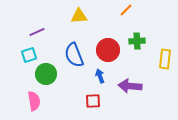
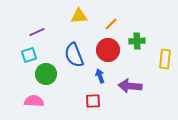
orange line: moved 15 px left, 14 px down
pink semicircle: rotated 78 degrees counterclockwise
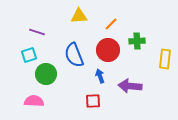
purple line: rotated 42 degrees clockwise
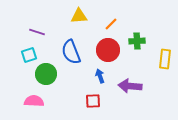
blue semicircle: moved 3 px left, 3 px up
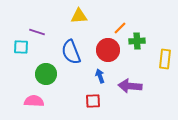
orange line: moved 9 px right, 4 px down
cyan square: moved 8 px left, 8 px up; rotated 21 degrees clockwise
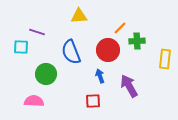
purple arrow: moved 1 px left; rotated 55 degrees clockwise
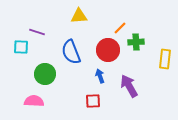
green cross: moved 1 px left, 1 px down
green circle: moved 1 px left
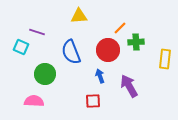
cyan square: rotated 21 degrees clockwise
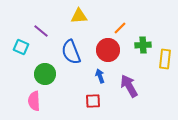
purple line: moved 4 px right, 1 px up; rotated 21 degrees clockwise
green cross: moved 7 px right, 3 px down
pink semicircle: rotated 96 degrees counterclockwise
